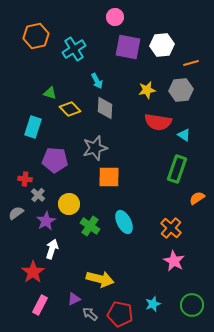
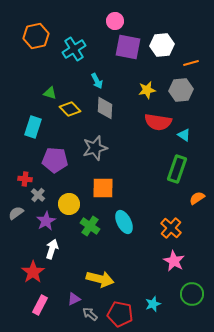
pink circle: moved 4 px down
orange square: moved 6 px left, 11 px down
green circle: moved 11 px up
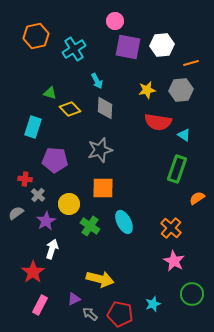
gray star: moved 5 px right, 2 px down
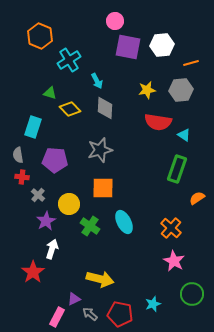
orange hexagon: moved 4 px right; rotated 25 degrees counterclockwise
cyan cross: moved 5 px left, 11 px down
red cross: moved 3 px left, 2 px up
gray semicircle: moved 2 px right, 58 px up; rotated 63 degrees counterclockwise
pink rectangle: moved 17 px right, 12 px down
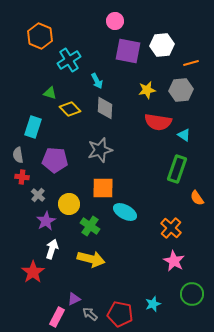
purple square: moved 4 px down
orange semicircle: rotated 91 degrees counterclockwise
cyan ellipse: moved 1 px right, 10 px up; rotated 35 degrees counterclockwise
yellow arrow: moved 9 px left, 20 px up
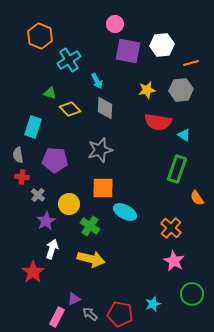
pink circle: moved 3 px down
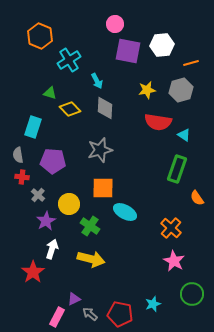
gray hexagon: rotated 10 degrees counterclockwise
purple pentagon: moved 2 px left, 1 px down
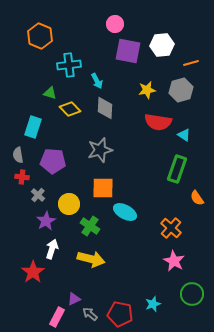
cyan cross: moved 5 px down; rotated 25 degrees clockwise
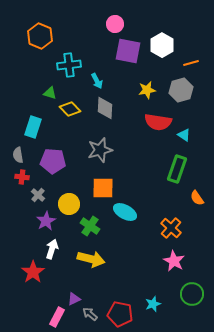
white hexagon: rotated 25 degrees counterclockwise
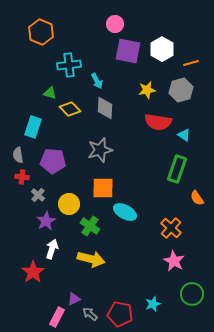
orange hexagon: moved 1 px right, 4 px up
white hexagon: moved 4 px down
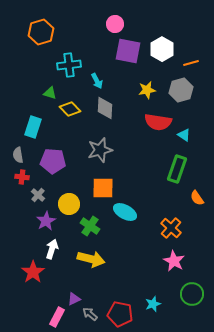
orange hexagon: rotated 20 degrees clockwise
